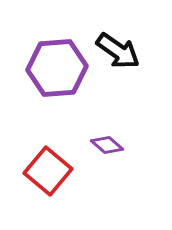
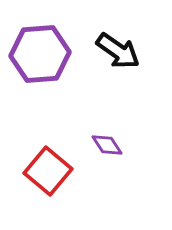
purple hexagon: moved 17 px left, 14 px up
purple diamond: rotated 16 degrees clockwise
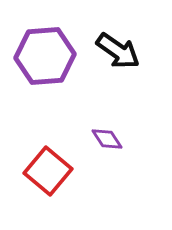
purple hexagon: moved 5 px right, 2 px down
purple diamond: moved 6 px up
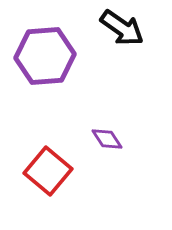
black arrow: moved 4 px right, 23 px up
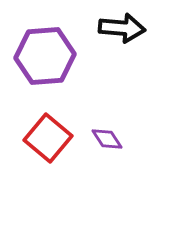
black arrow: rotated 30 degrees counterclockwise
red square: moved 33 px up
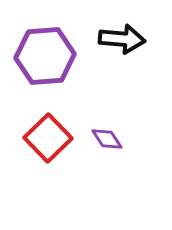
black arrow: moved 11 px down
red square: rotated 6 degrees clockwise
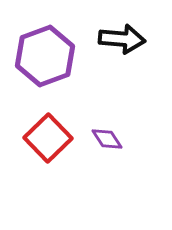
purple hexagon: rotated 16 degrees counterclockwise
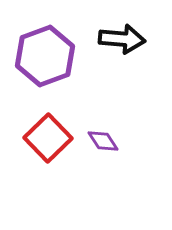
purple diamond: moved 4 px left, 2 px down
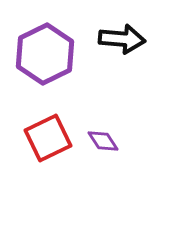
purple hexagon: moved 2 px up; rotated 6 degrees counterclockwise
red square: rotated 18 degrees clockwise
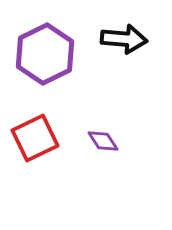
black arrow: moved 2 px right
red square: moved 13 px left
